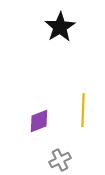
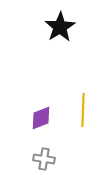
purple diamond: moved 2 px right, 3 px up
gray cross: moved 16 px left, 1 px up; rotated 35 degrees clockwise
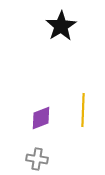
black star: moved 1 px right, 1 px up
gray cross: moved 7 px left
